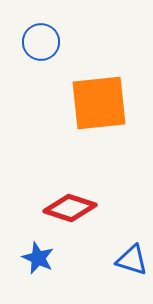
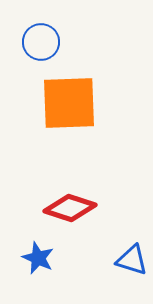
orange square: moved 30 px left; rotated 4 degrees clockwise
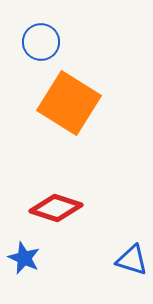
orange square: rotated 34 degrees clockwise
red diamond: moved 14 px left
blue star: moved 14 px left
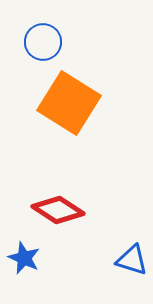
blue circle: moved 2 px right
red diamond: moved 2 px right, 2 px down; rotated 15 degrees clockwise
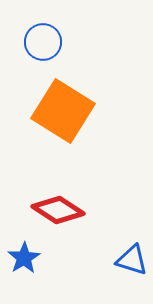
orange square: moved 6 px left, 8 px down
blue star: rotated 16 degrees clockwise
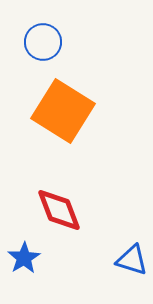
red diamond: moved 1 px right; rotated 36 degrees clockwise
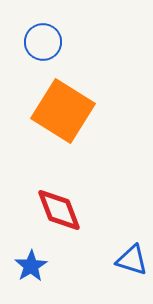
blue star: moved 7 px right, 8 px down
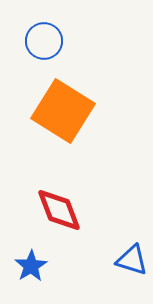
blue circle: moved 1 px right, 1 px up
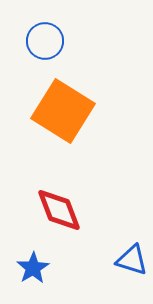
blue circle: moved 1 px right
blue star: moved 2 px right, 2 px down
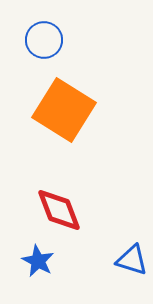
blue circle: moved 1 px left, 1 px up
orange square: moved 1 px right, 1 px up
blue star: moved 5 px right, 7 px up; rotated 12 degrees counterclockwise
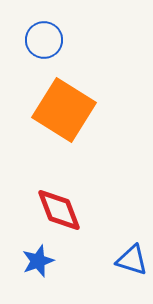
blue star: rotated 24 degrees clockwise
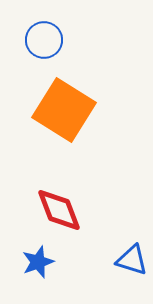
blue star: moved 1 px down
